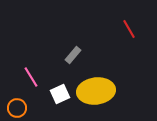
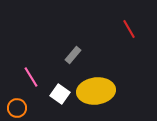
white square: rotated 30 degrees counterclockwise
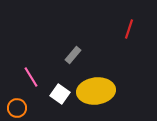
red line: rotated 48 degrees clockwise
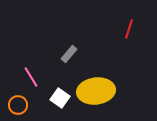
gray rectangle: moved 4 px left, 1 px up
white square: moved 4 px down
orange circle: moved 1 px right, 3 px up
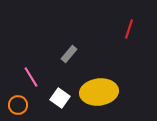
yellow ellipse: moved 3 px right, 1 px down
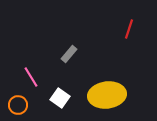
yellow ellipse: moved 8 px right, 3 px down
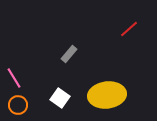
red line: rotated 30 degrees clockwise
pink line: moved 17 px left, 1 px down
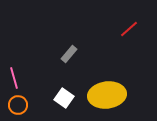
pink line: rotated 15 degrees clockwise
white square: moved 4 px right
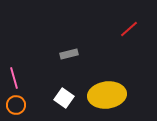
gray rectangle: rotated 36 degrees clockwise
orange circle: moved 2 px left
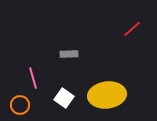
red line: moved 3 px right
gray rectangle: rotated 12 degrees clockwise
pink line: moved 19 px right
orange circle: moved 4 px right
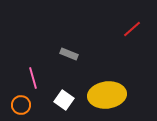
gray rectangle: rotated 24 degrees clockwise
white square: moved 2 px down
orange circle: moved 1 px right
